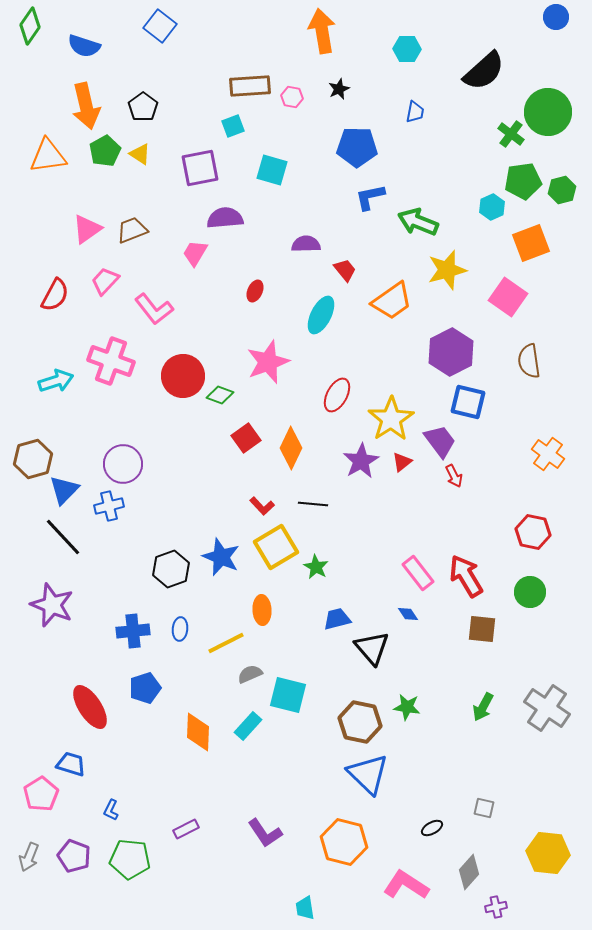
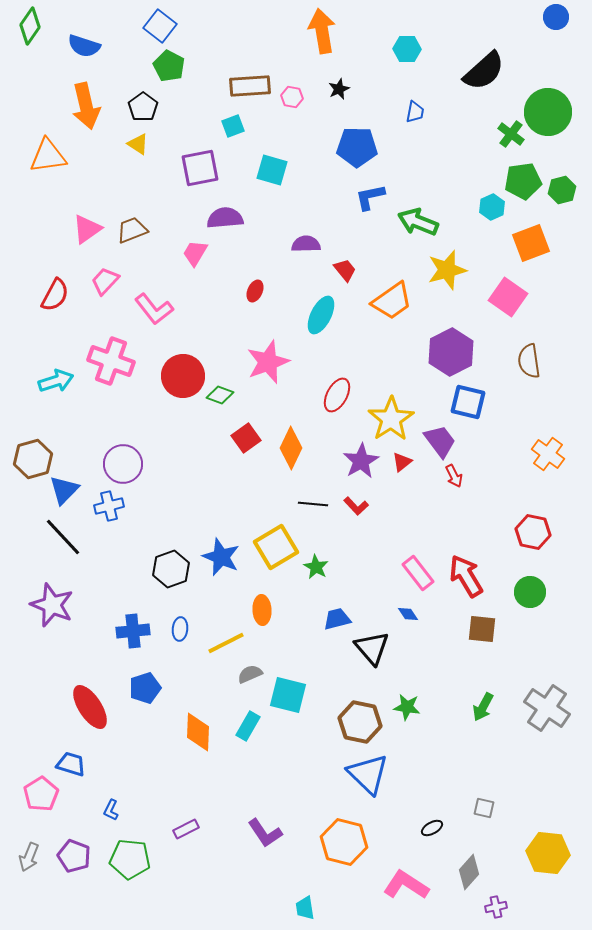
green pentagon at (105, 151): moved 64 px right, 85 px up; rotated 16 degrees counterclockwise
yellow triangle at (140, 154): moved 2 px left, 10 px up
red L-shape at (262, 506): moved 94 px right
cyan rectangle at (248, 726): rotated 12 degrees counterclockwise
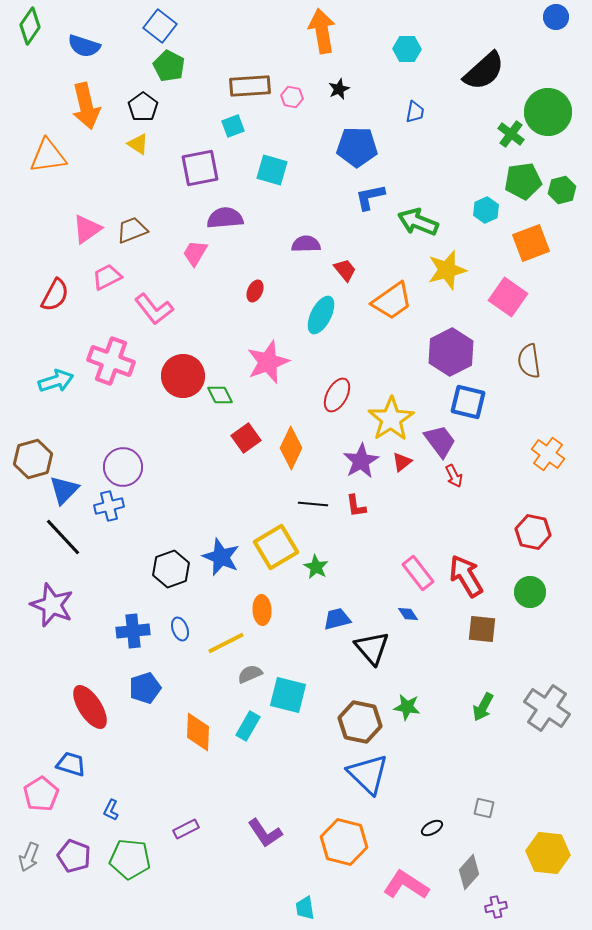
cyan hexagon at (492, 207): moved 6 px left, 3 px down
pink trapezoid at (105, 281): moved 2 px right, 4 px up; rotated 20 degrees clockwise
green diamond at (220, 395): rotated 44 degrees clockwise
purple circle at (123, 464): moved 3 px down
red L-shape at (356, 506): rotated 35 degrees clockwise
blue ellipse at (180, 629): rotated 25 degrees counterclockwise
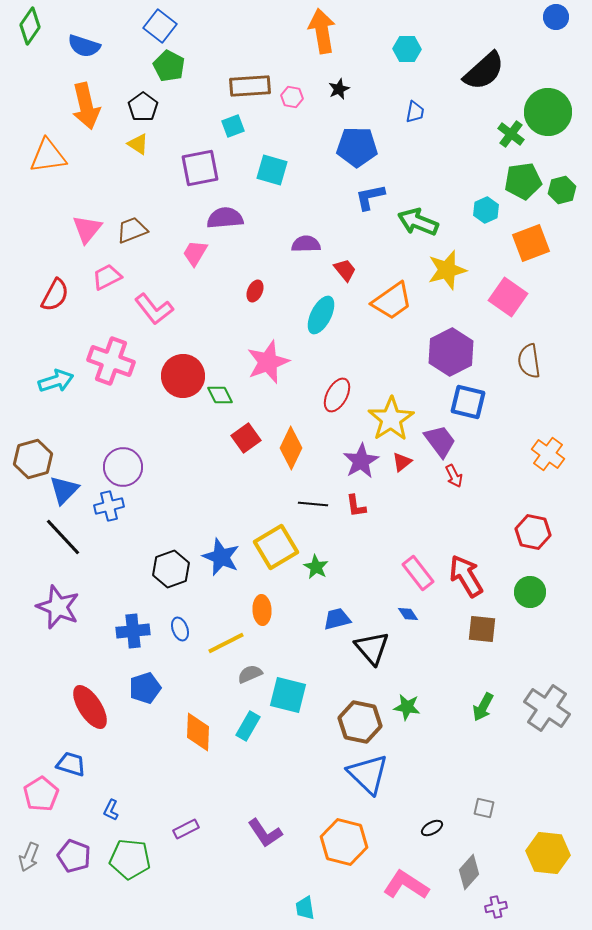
pink triangle at (87, 229): rotated 16 degrees counterclockwise
purple star at (52, 605): moved 6 px right, 2 px down
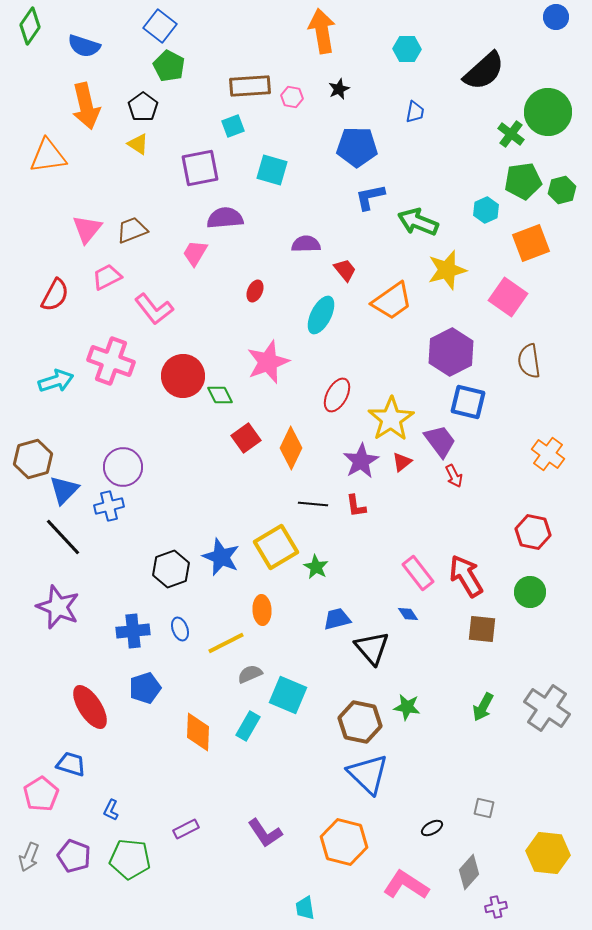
cyan square at (288, 695): rotated 9 degrees clockwise
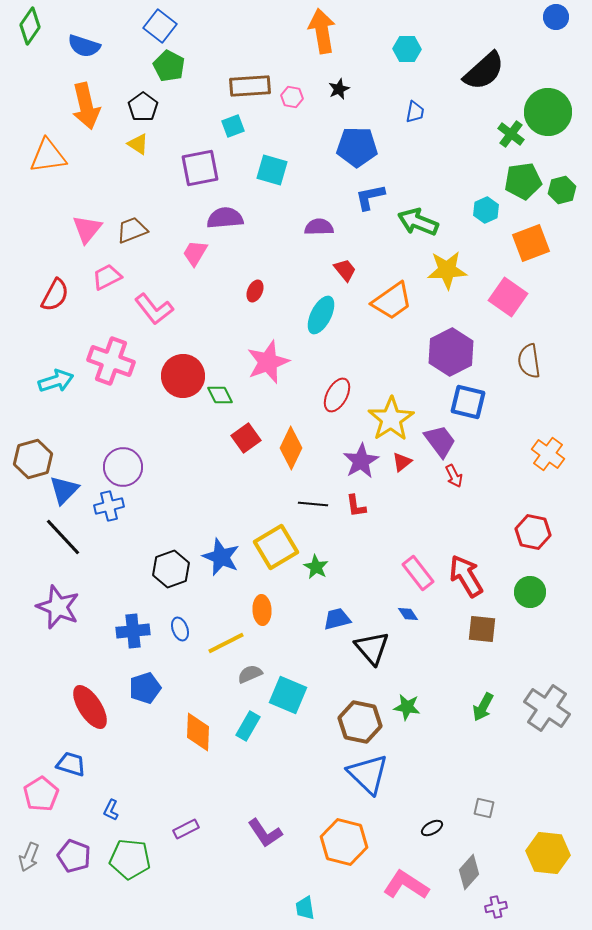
purple semicircle at (306, 244): moved 13 px right, 17 px up
yellow star at (447, 270): rotated 12 degrees clockwise
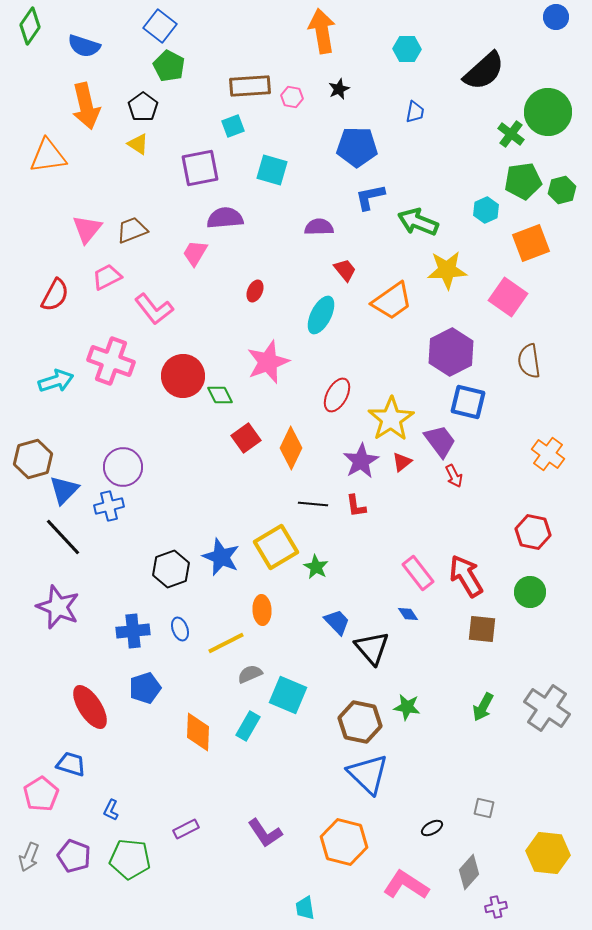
blue trapezoid at (337, 619): moved 3 px down; rotated 60 degrees clockwise
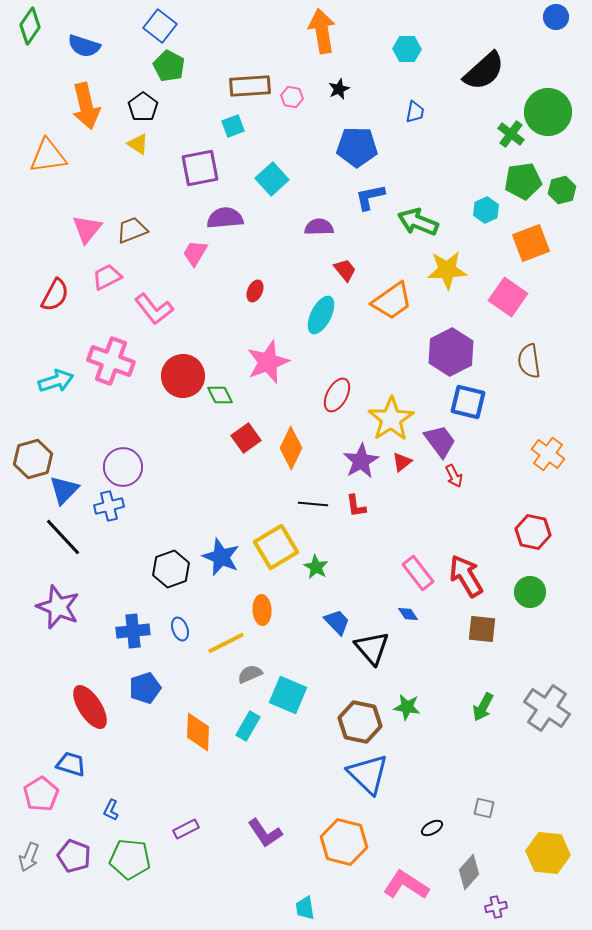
cyan square at (272, 170): moved 9 px down; rotated 32 degrees clockwise
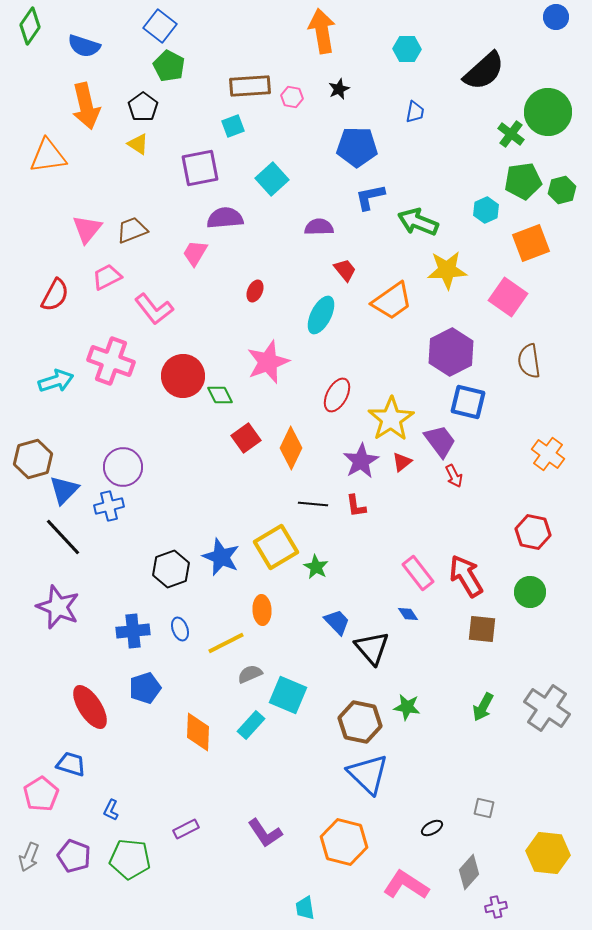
cyan rectangle at (248, 726): moved 3 px right, 1 px up; rotated 12 degrees clockwise
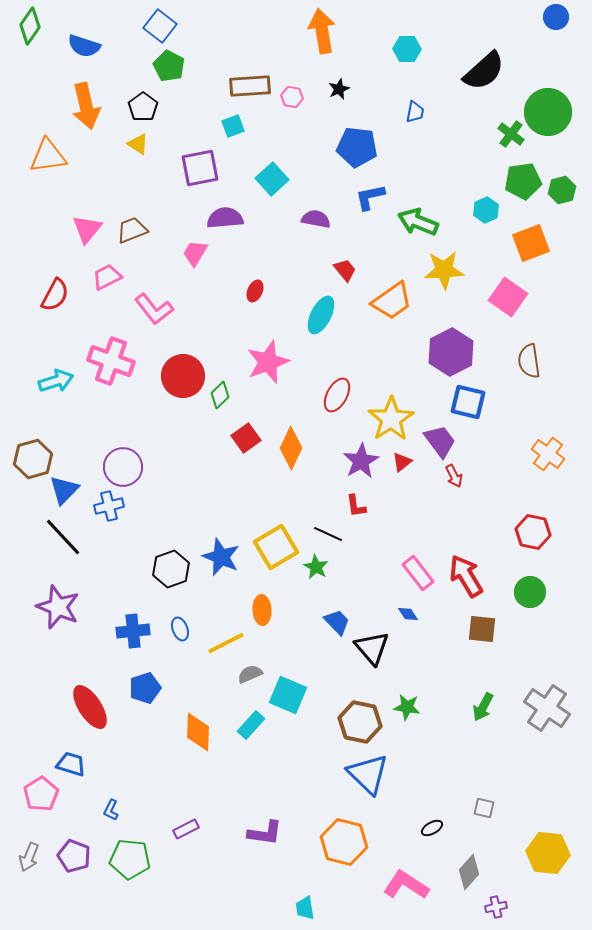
blue pentagon at (357, 147): rotated 6 degrees clockwise
purple semicircle at (319, 227): moved 3 px left, 8 px up; rotated 12 degrees clockwise
yellow star at (447, 270): moved 3 px left
green diamond at (220, 395): rotated 72 degrees clockwise
black line at (313, 504): moved 15 px right, 30 px down; rotated 20 degrees clockwise
purple L-shape at (265, 833): rotated 48 degrees counterclockwise
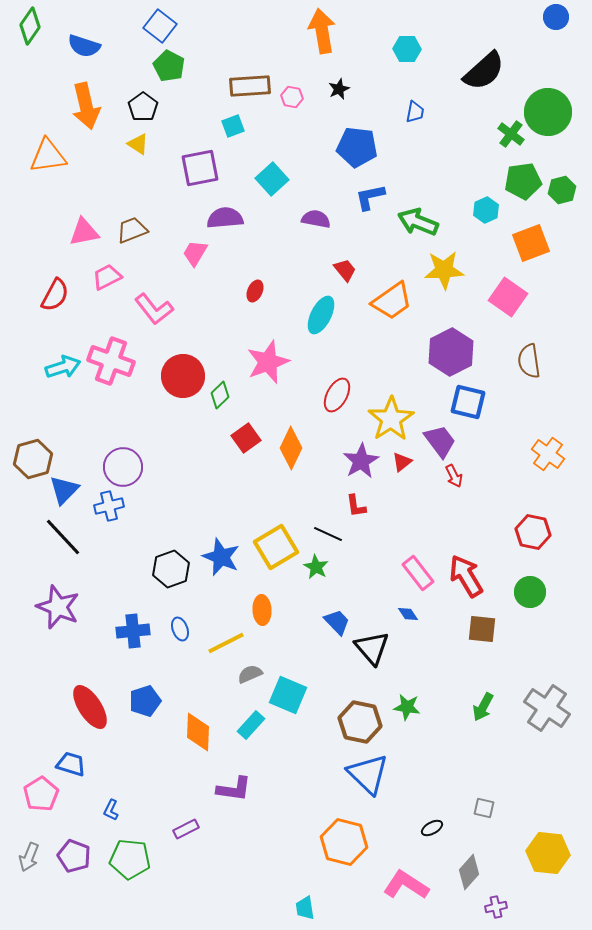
pink triangle at (87, 229): moved 3 px left, 3 px down; rotated 40 degrees clockwise
cyan arrow at (56, 381): moved 7 px right, 14 px up
blue pentagon at (145, 688): moved 13 px down
purple L-shape at (265, 833): moved 31 px left, 44 px up
